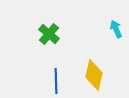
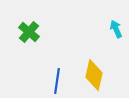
green cross: moved 20 px left, 2 px up
blue line: moved 1 px right; rotated 10 degrees clockwise
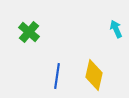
blue line: moved 5 px up
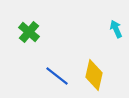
blue line: rotated 60 degrees counterclockwise
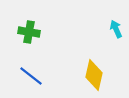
green cross: rotated 30 degrees counterclockwise
blue line: moved 26 px left
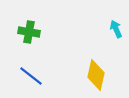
yellow diamond: moved 2 px right
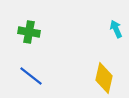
yellow diamond: moved 8 px right, 3 px down
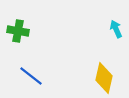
green cross: moved 11 px left, 1 px up
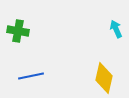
blue line: rotated 50 degrees counterclockwise
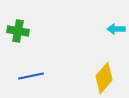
cyan arrow: rotated 66 degrees counterclockwise
yellow diamond: rotated 28 degrees clockwise
